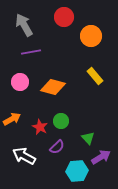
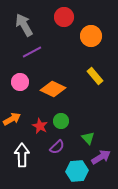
purple line: moved 1 px right; rotated 18 degrees counterclockwise
orange diamond: moved 2 px down; rotated 10 degrees clockwise
red star: moved 1 px up
white arrow: moved 2 px left, 1 px up; rotated 60 degrees clockwise
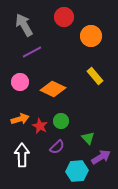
orange arrow: moved 8 px right; rotated 12 degrees clockwise
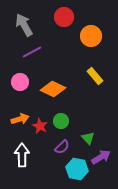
purple semicircle: moved 5 px right
cyan hexagon: moved 2 px up; rotated 15 degrees clockwise
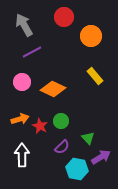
pink circle: moved 2 px right
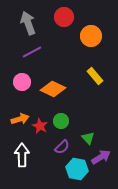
gray arrow: moved 4 px right, 2 px up; rotated 10 degrees clockwise
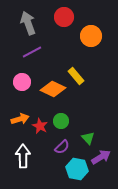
yellow rectangle: moved 19 px left
white arrow: moved 1 px right, 1 px down
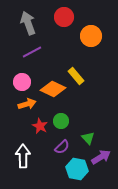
orange arrow: moved 7 px right, 15 px up
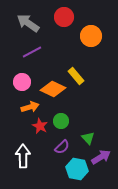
gray arrow: rotated 35 degrees counterclockwise
orange arrow: moved 3 px right, 3 px down
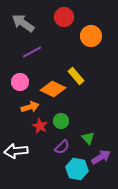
gray arrow: moved 5 px left
pink circle: moved 2 px left
white arrow: moved 7 px left, 5 px up; rotated 95 degrees counterclockwise
